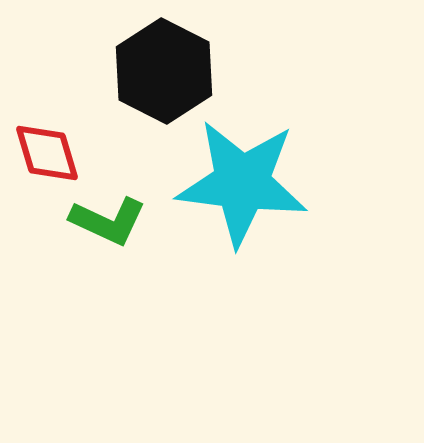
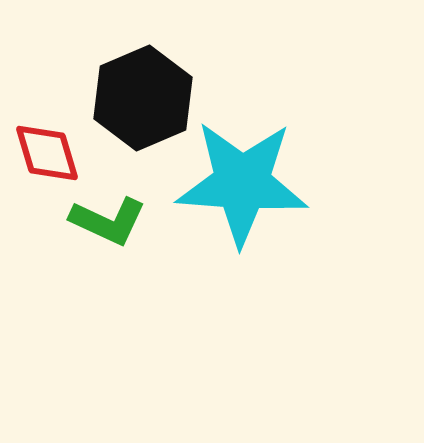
black hexagon: moved 21 px left, 27 px down; rotated 10 degrees clockwise
cyan star: rotated 3 degrees counterclockwise
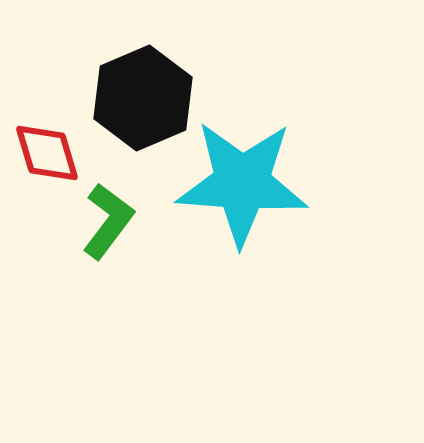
green L-shape: rotated 78 degrees counterclockwise
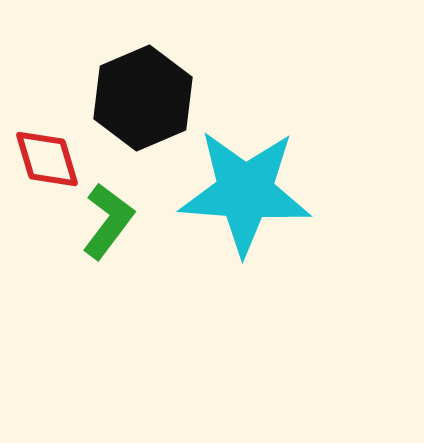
red diamond: moved 6 px down
cyan star: moved 3 px right, 9 px down
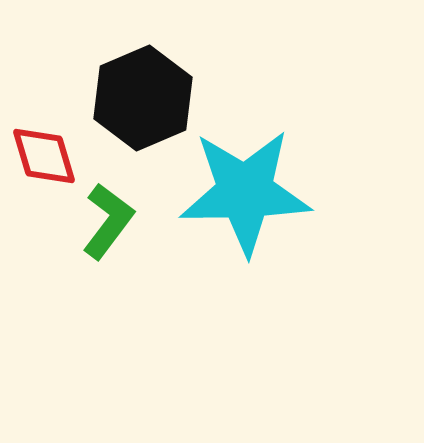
red diamond: moved 3 px left, 3 px up
cyan star: rotated 5 degrees counterclockwise
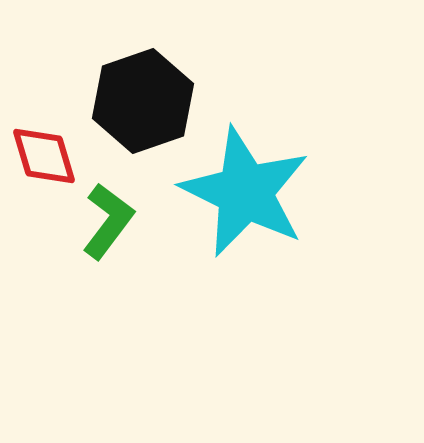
black hexagon: moved 3 px down; rotated 4 degrees clockwise
cyan star: rotated 27 degrees clockwise
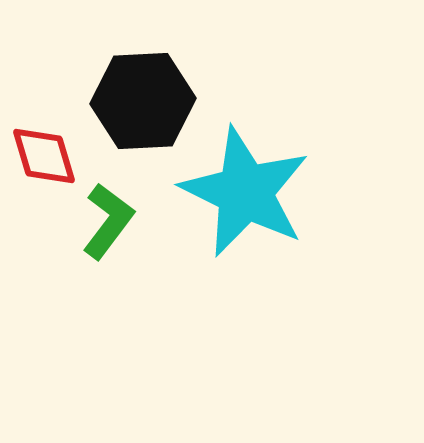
black hexagon: rotated 16 degrees clockwise
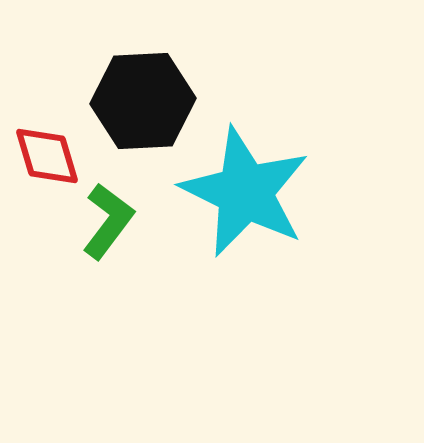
red diamond: moved 3 px right
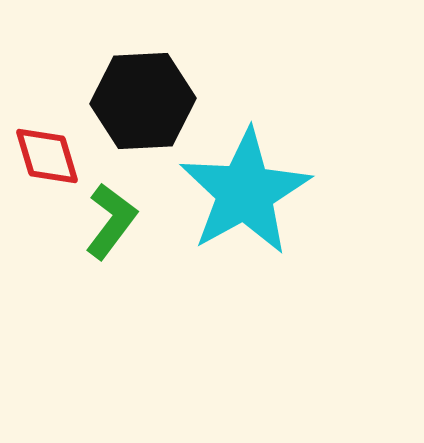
cyan star: rotated 17 degrees clockwise
green L-shape: moved 3 px right
